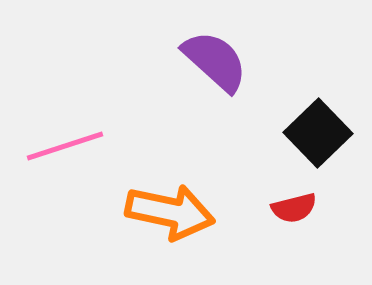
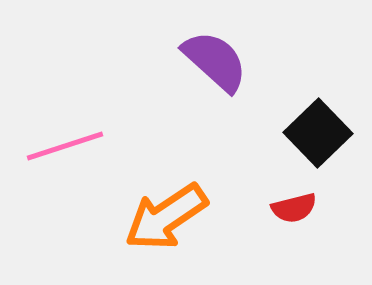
orange arrow: moved 4 px left, 5 px down; rotated 134 degrees clockwise
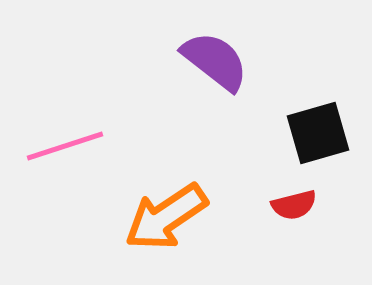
purple semicircle: rotated 4 degrees counterclockwise
black square: rotated 28 degrees clockwise
red semicircle: moved 3 px up
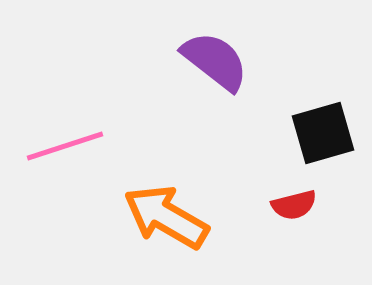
black square: moved 5 px right
orange arrow: rotated 64 degrees clockwise
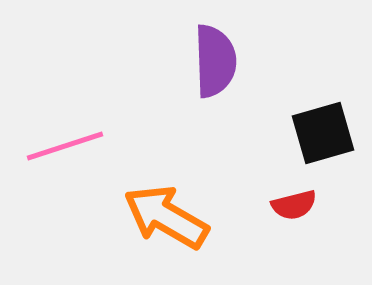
purple semicircle: rotated 50 degrees clockwise
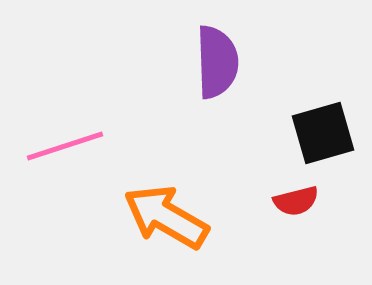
purple semicircle: moved 2 px right, 1 px down
red semicircle: moved 2 px right, 4 px up
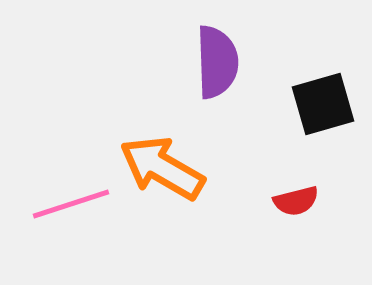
black square: moved 29 px up
pink line: moved 6 px right, 58 px down
orange arrow: moved 4 px left, 49 px up
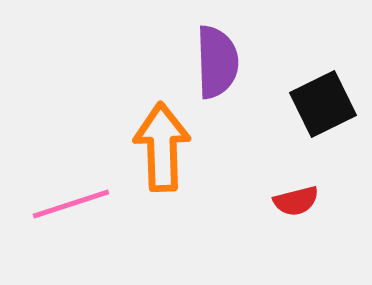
black square: rotated 10 degrees counterclockwise
orange arrow: moved 21 px up; rotated 58 degrees clockwise
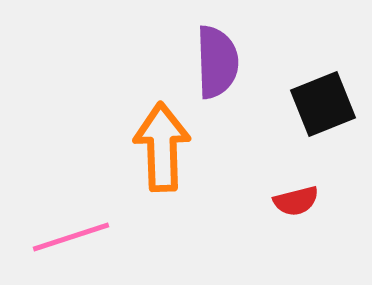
black square: rotated 4 degrees clockwise
pink line: moved 33 px down
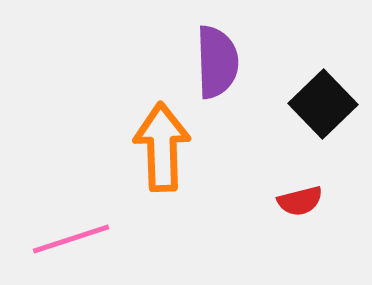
black square: rotated 22 degrees counterclockwise
red semicircle: moved 4 px right
pink line: moved 2 px down
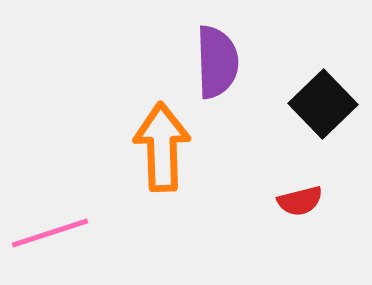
pink line: moved 21 px left, 6 px up
